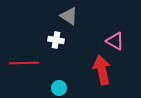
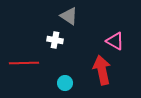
white cross: moved 1 px left
cyan circle: moved 6 px right, 5 px up
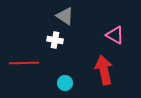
gray triangle: moved 4 px left
pink triangle: moved 6 px up
red arrow: moved 2 px right
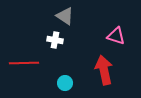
pink triangle: moved 1 px right, 1 px down; rotated 12 degrees counterclockwise
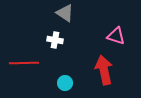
gray triangle: moved 3 px up
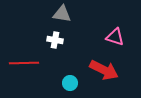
gray triangle: moved 3 px left, 1 px down; rotated 24 degrees counterclockwise
pink triangle: moved 1 px left, 1 px down
red arrow: rotated 128 degrees clockwise
cyan circle: moved 5 px right
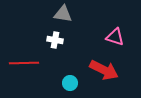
gray triangle: moved 1 px right
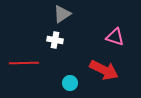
gray triangle: moved 1 px left; rotated 42 degrees counterclockwise
